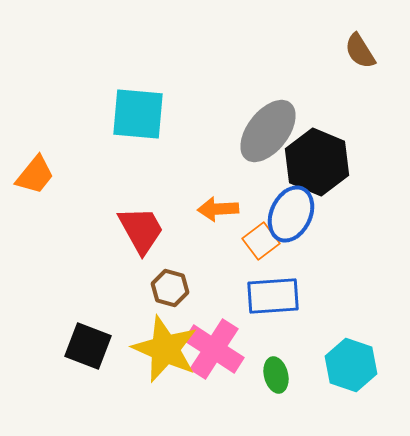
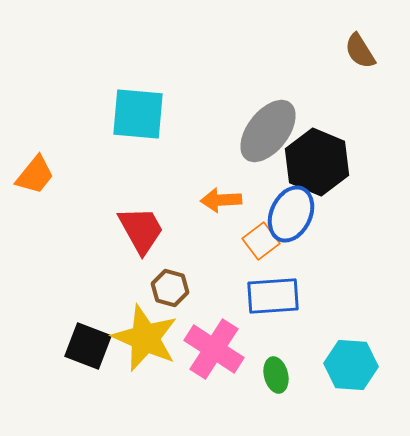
orange arrow: moved 3 px right, 9 px up
yellow star: moved 20 px left, 11 px up
cyan hexagon: rotated 15 degrees counterclockwise
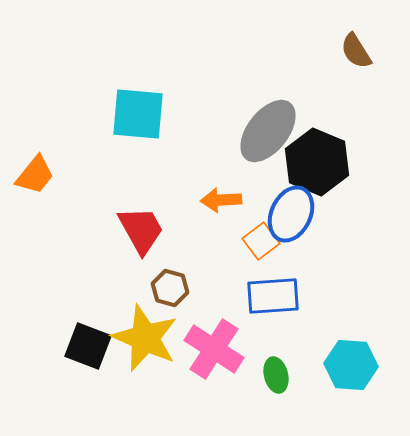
brown semicircle: moved 4 px left
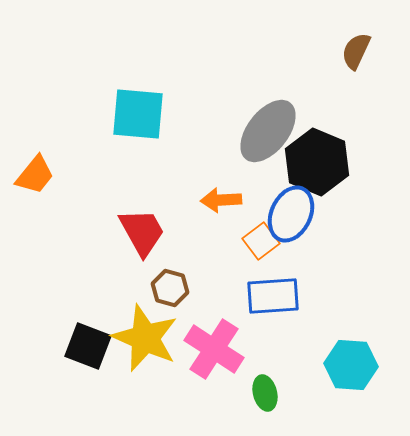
brown semicircle: rotated 57 degrees clockwise
red trapezoid: moved 1 px right, 2 px down
green ellipse: moved 11 px left, 18 px down
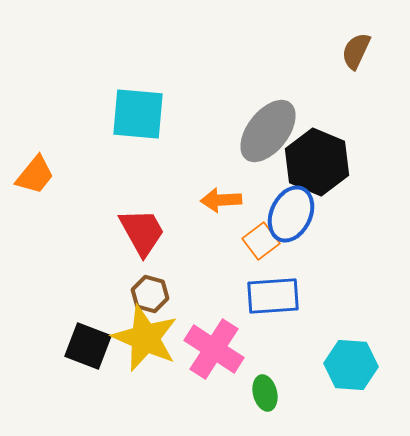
brown hexagon: moved 20 px left, 6 px down
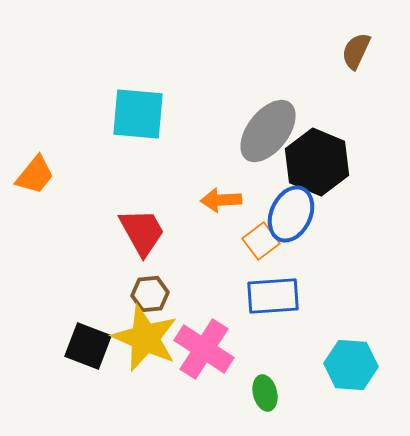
brown hexagon: rotated 21 degrees counterclockwise
pink cross: moved 10 px left
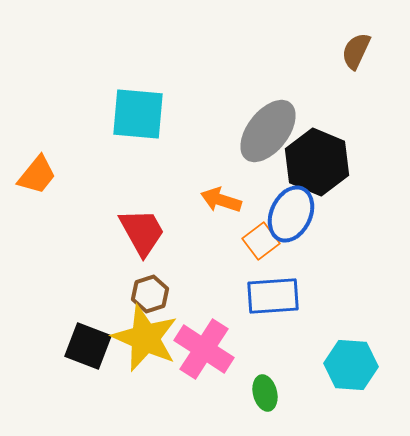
orange trapezoid: moved 2 px right
orange arrow: rotated 21 degrees clockwise
brown hexagon: rotated 12 degrees counterclockwise
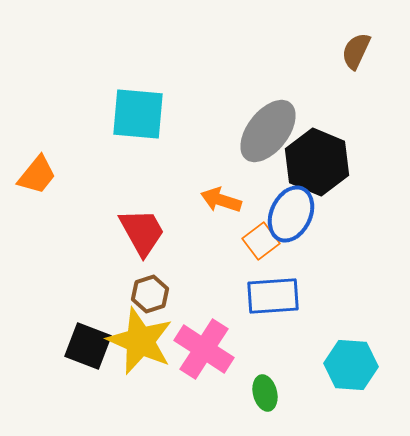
yellow star: moved 5 px left, 3 px down
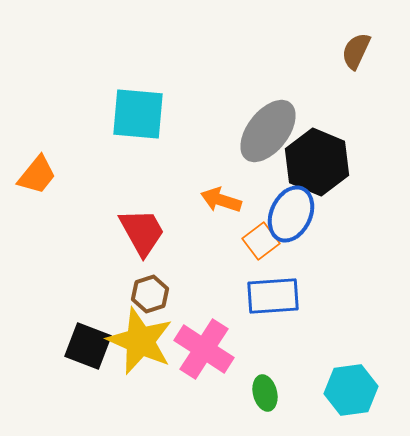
cyan hexagon: moved 25 px down; rotated 12 degrees counterclockwise
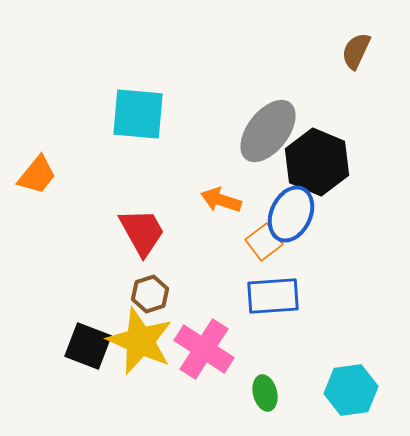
orange square: moved 3 px right, 1 px down
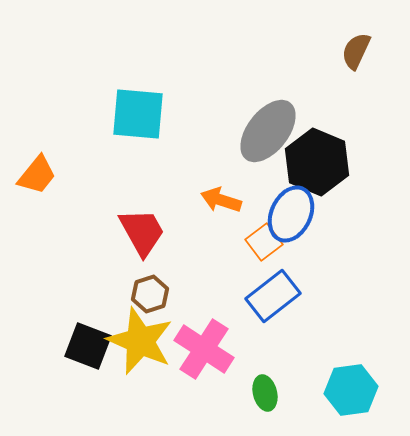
blue rectangle: rotated 34 degrees counterclockwise
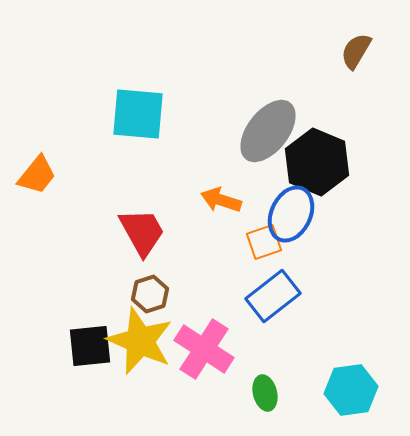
brown semicircle: rotated 6 degrees clockwise
orange square: rotated 18 degrees clockwise
black square: moved 2 px right; rotated 27 degrees counterclockwise
